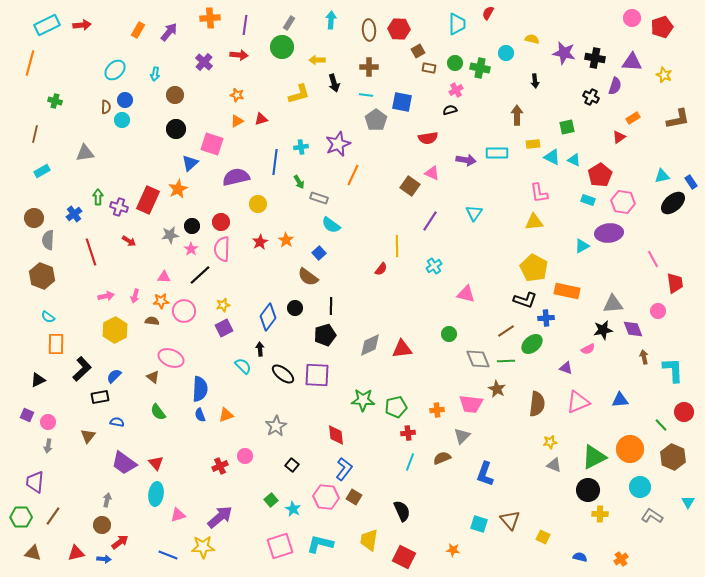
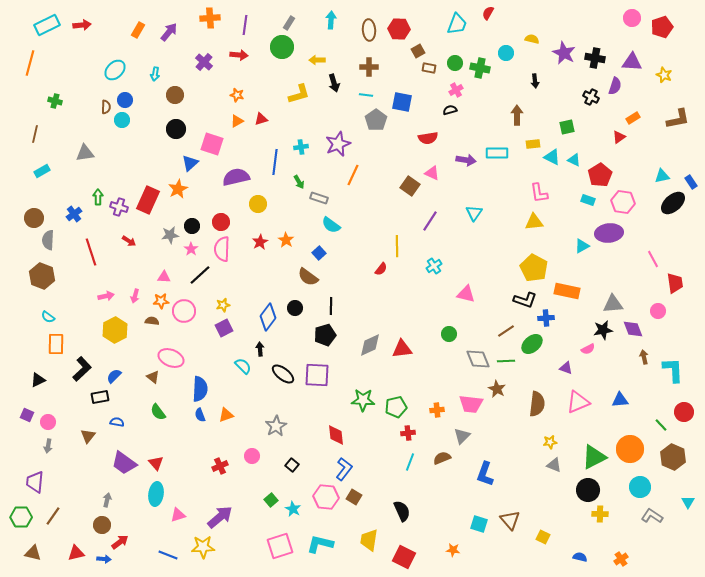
cyan trapezoid at (457, 24): rotated 20 degrees clockwise
purple star at (564, 53): rotated 15 degrees clockwise
pink circle at (245, 456): moved 7 px right
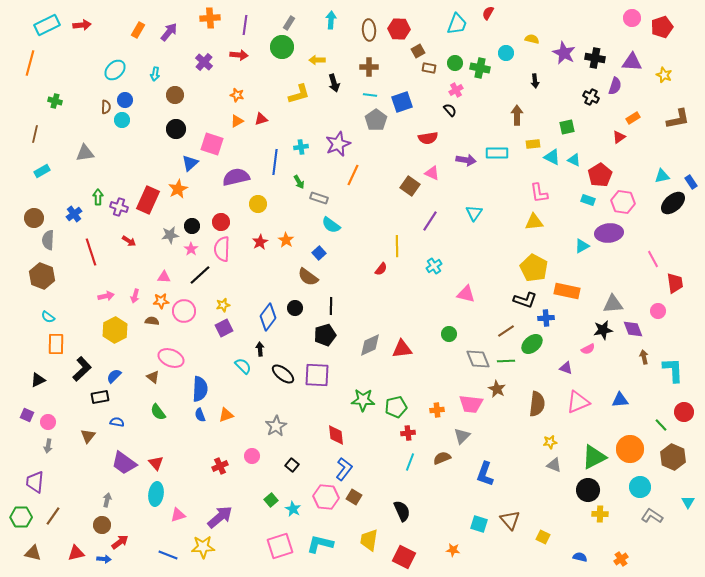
cyan line at (366, 95): moved 4 px right
blue square at (402, 102): rotated 30 degrees counterclockwise
black semicircle at (450, 110): rotated 64 degrees clockwise
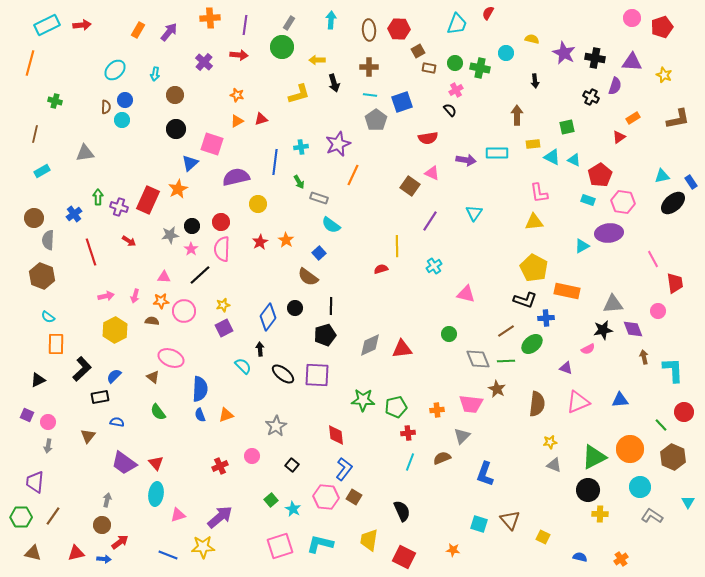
red semicircle at (381, 269): rotated 144 degrees counterclockwise
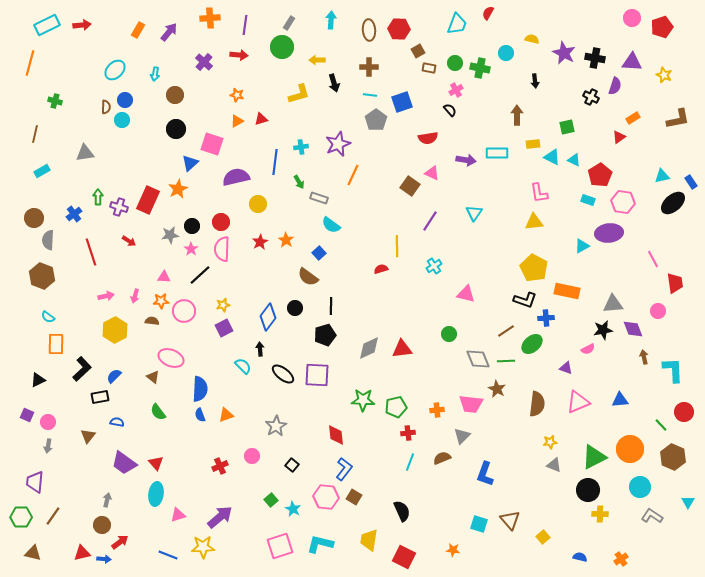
gray diamond at (370, 345): moved 1 px left, 3 px down
yellow square at (543, 537): rotated 24 degrees clockwise
red triangle at (76, 553): moved 6 px right
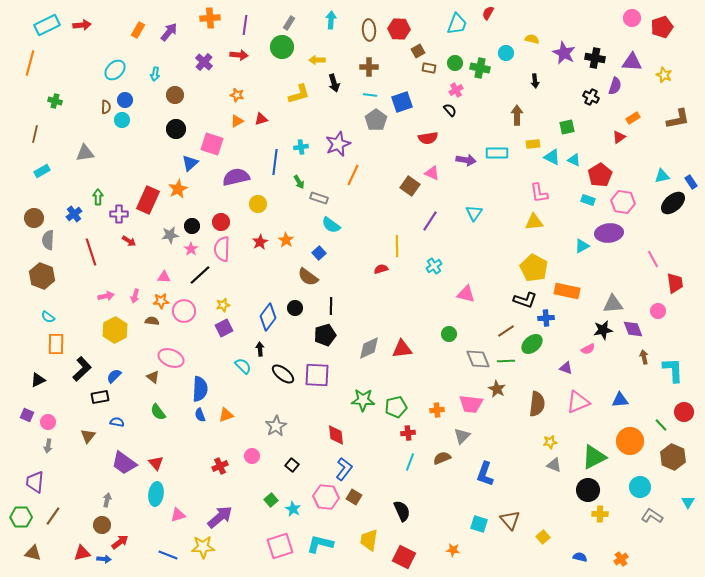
purple cross at (119, 207): moved 7 px down; rotated 18 degrees counterclockwise
orange circle at (630, 449): moved 8 px up
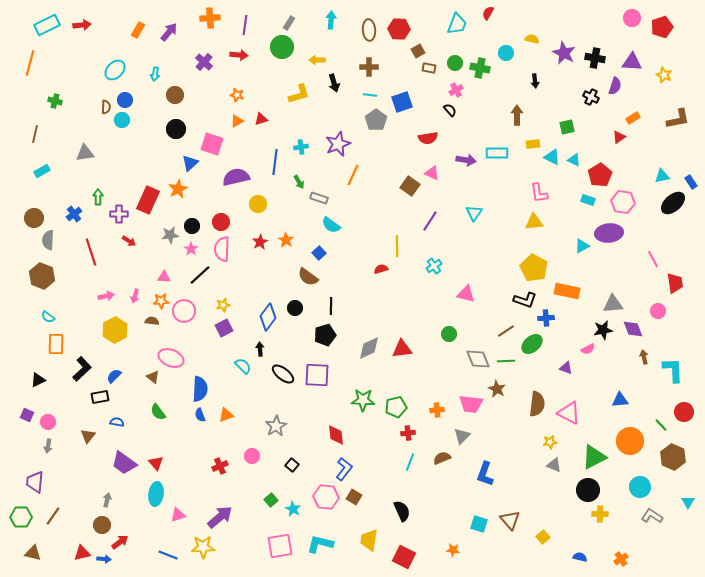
pink triangle at (578, 402): moved 9 px left, 11 px down; rotated 50 degrees clockwise
pink square at (280, 546): rotated 8 degrees clockwise
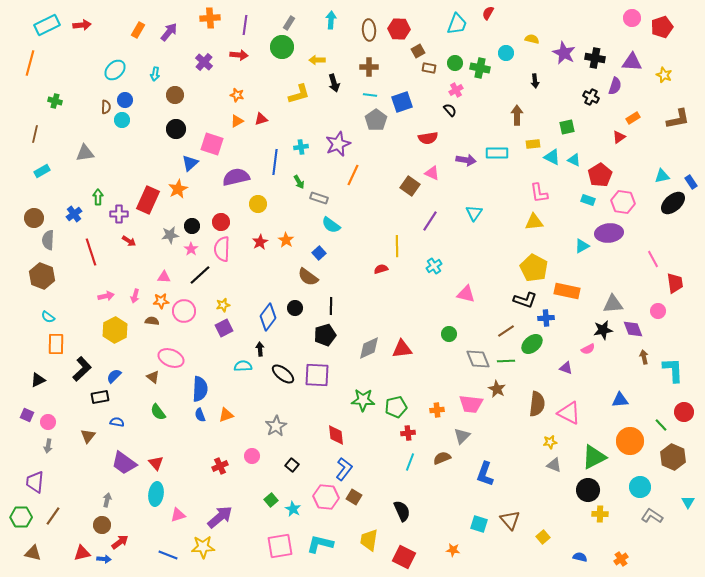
cyan semicircle at (243, 366): rotated 48 degrees counterclockwise
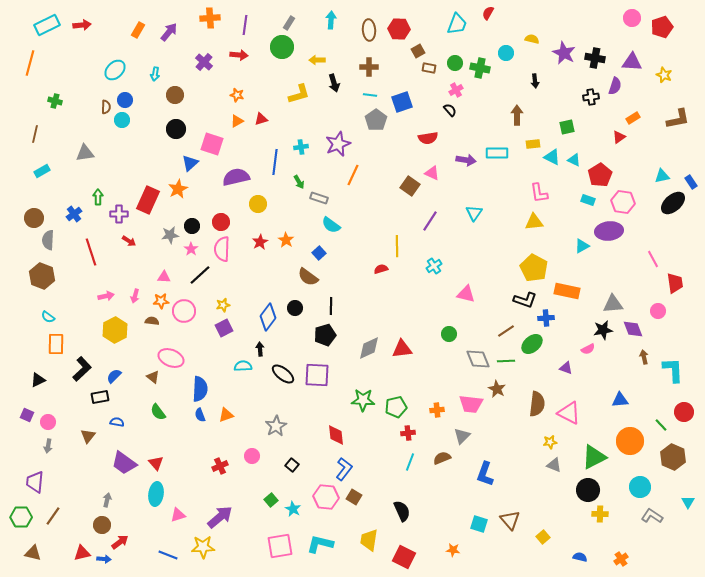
black cross at (591, 97): rotated 35 degrees counterclockwise
purple ellipse at (609, 233): moved 2 px up
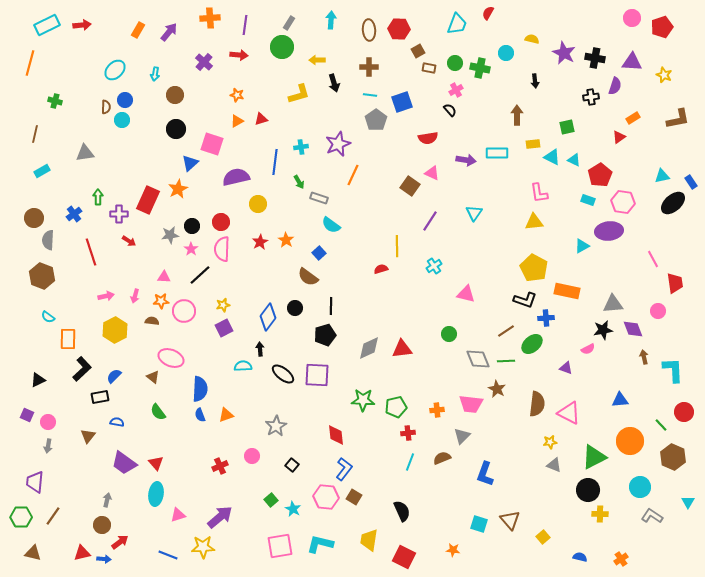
orange rectangle at (56, 344): moved 12 px right, 5 px up
